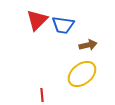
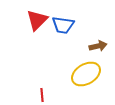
brown arrow: moved 10 px right, 1 px down
yellow ellipse: moved 4 px right; rotated 8 degrees clockwise
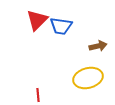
blue trapezoid: moved 2 px left, 1 px down
yellow ellipse: moved 2 px right, 4 px down; rotated 16 degrees clockwise
red line: moved 4 px left
